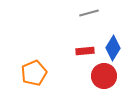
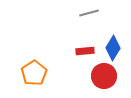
orange pentagon: rotated 10 degrees counterclockwise
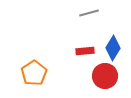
red circle: moved 1 px right
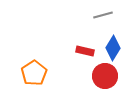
gray line: moved 14 px right, 2 px down
red rectangle: rotated 18 degrees clockwise
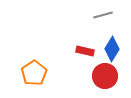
blue diamond: moved 1 px left, 1 px down
